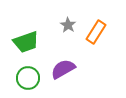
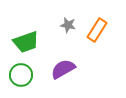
gray star: rotated 21 degrees counterclockwise
orange rectangle: moved 1 px right, 2 px up
green circle: moved 7 px left, 3 px up
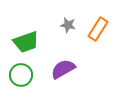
orange rectangle: moved 1 px right, 1 px up
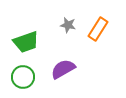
green circle: moved 2 px right, 2 px down
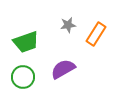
gray star: rotated 21 degrees counterclockwise
orange rectangle: moved 2 px left, 5 px down
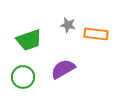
gray star: rotated 21 degrees clockwise
orange rectangle: rotated 65 degrees clockwise
green trapezoid: moved 3 px right, 2 px up
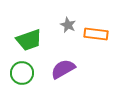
gray star: rotated 14 degrees clockwise
green circle: moved 1 px left, 4 px up
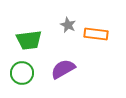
green trapezoid: rotated 12 degrees clockwise
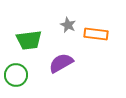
purple semicircle: moved 2 px left, 6 px up
green circle: moved 6 px left, 2 px down
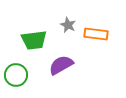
green trapezoid: moved 5 px right
purple semicircle: moved 2 px down
